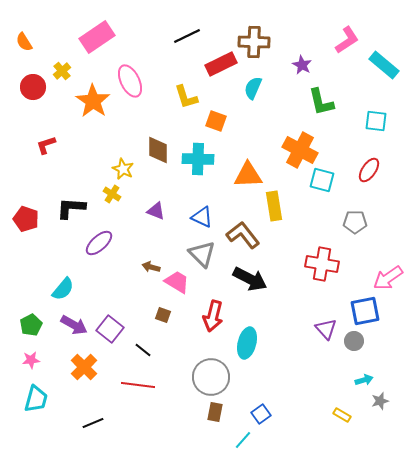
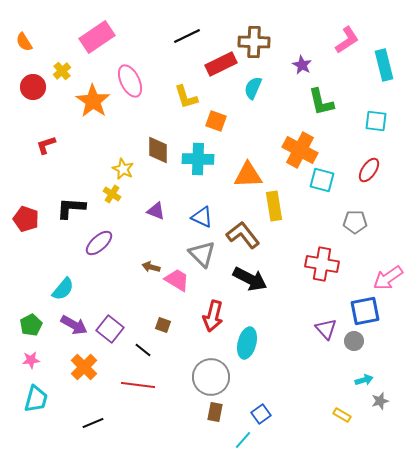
cyan rectangle at (384, 65): rotated 36 degrees clockwise
pink trapezoid at (177, 282): moved 2 px up
brown square at (163, 315): moved 10 px down
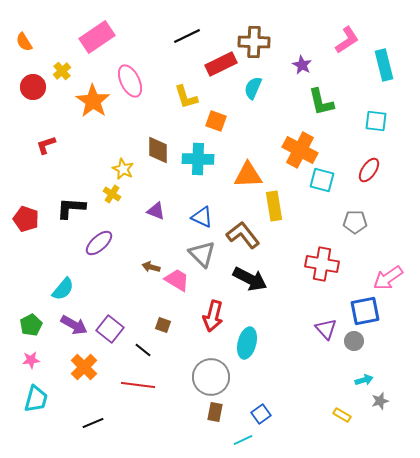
cyan line at (243, 440): rotated 24 degrees clockwise
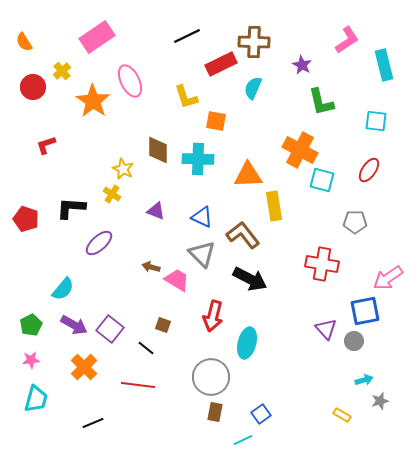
orange square at (216, 121): rotated 10 degrees counterclockwise
black line at (143, 350): moved 3 px right, 2 px up
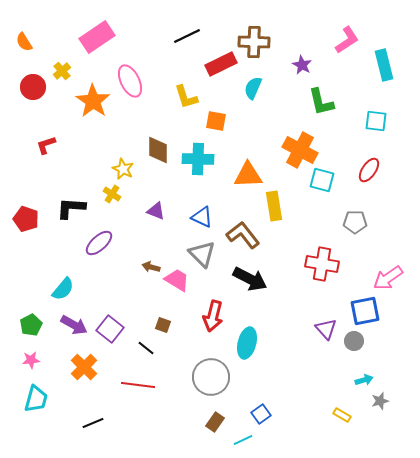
brown rectangle at (215, 412): moved 10 px down; rotated 24 degrees clockwise
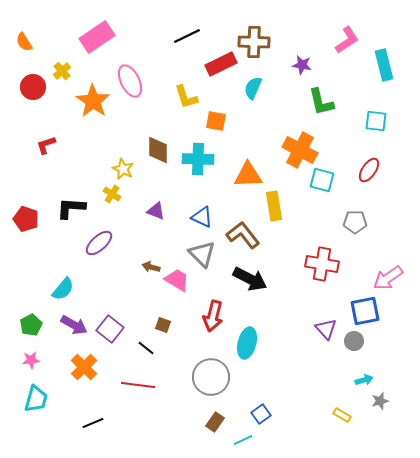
purple star at (302, 65): rotated 18 degrees counterclockwise
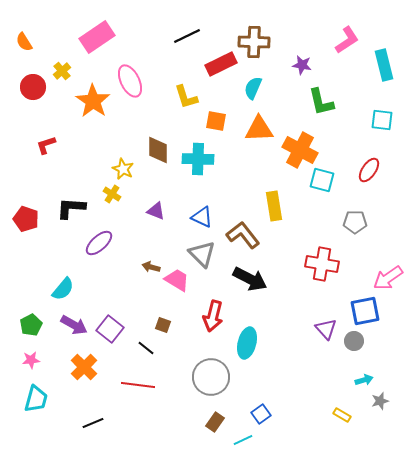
cyan square at (376, 121): moved 6 px right, 1 px up
orange triangle at (248, 175): moved 11 px right, 46 px up
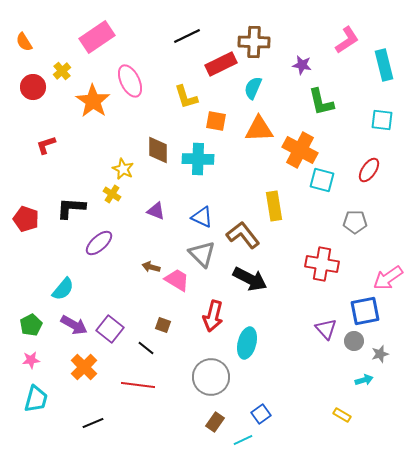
gray star at (380, 401): moved 47 px up
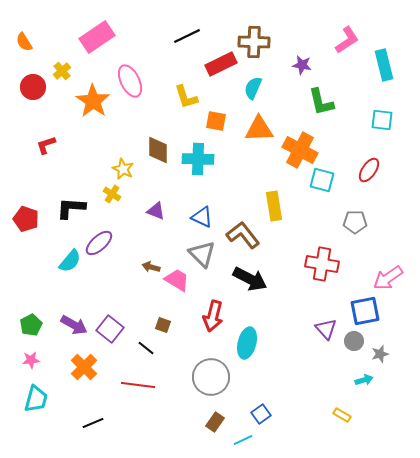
cyan semicircle at (63, 289): moved 7 px right, 28 px up
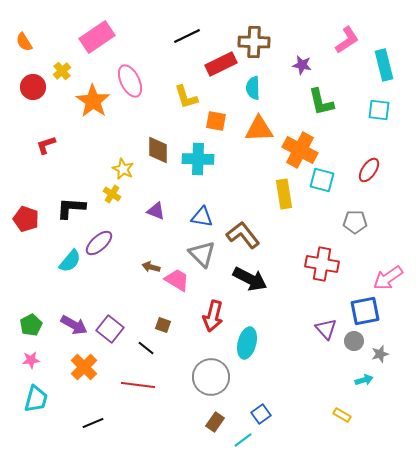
cyan semicircle at (253, 88): rotated 25 degrees counterclockwise
cyan square at (382, 120): moved 3 px left, 10 px up
yellow rectangle at (274, 206): moved 10 px right, 12 px up
blue triangle at (202, 217): rotated 15 degrees counterclockwise
cyan line at (243, 440): rotated 12 degrees counterclockwise
